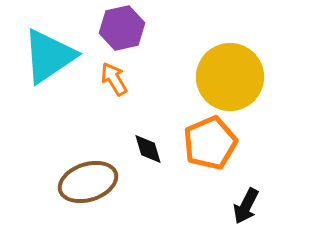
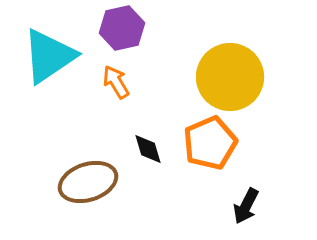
orange arrow: moved 2 px right, 3 px down
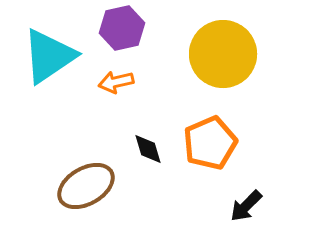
yellow circle: moved 7 px left, 23 px up
orange arrow: rotated 72 degrees counterclockwise
brown ellipse: moved 2 px left, 4 px down; rotated 12 degrees counterclockwise
black arrow: rotated 18 degrees clockwise
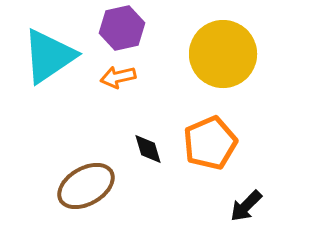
orange arrow: moved 2 px right, 5 px up
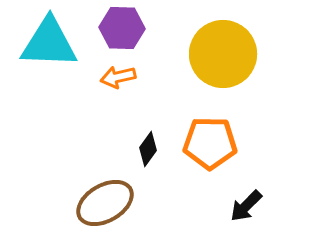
purple hexagon: rotated 15 degrees clockwise
cyan triangle: moved 13 px up; rotated 36 degrees clockwise
orange pentagon: rotated 24 degrees clockwise
black diamond: rotated 52 degrees clockwise
brown ellipse: moved 19 px right, 17 px down
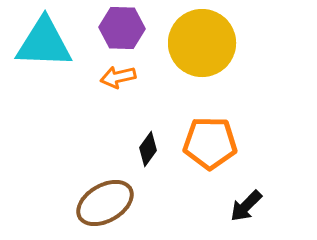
cyan triangle: moved 5 px left
yellow circle: moved 21 px left, 11 px up
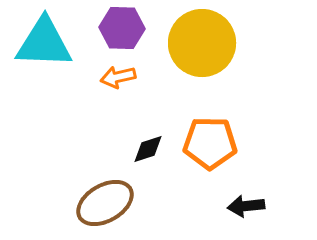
black diamond: rotated 36 degrees clockwise
black arrow: rotated 39 degrees clockwise
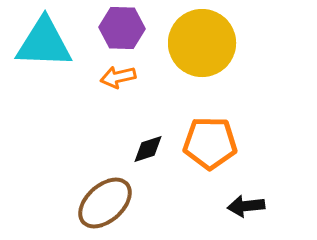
brown ellipse: rotated 12 degrees counterclockwise
